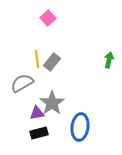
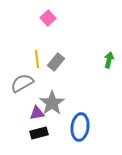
gray rectangle: moved 4 px right
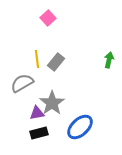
blue ellipse: rotated 40 degrees clockwise
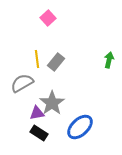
black rectangle: rotated 48 degrees clockwise
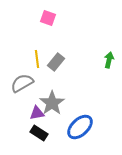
pink square: rotated 28 degrees counterclockwise
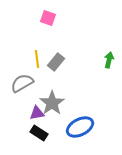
blue ellipse: rotated 16 degrees clockwise
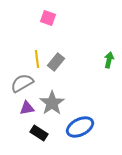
purple triangle: moved 10 px left, 5 px up
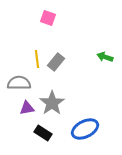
green arrow: moved 4 px left, 3 px up; rotated 84 degrees counterclockwise
gray semicircle: moved 3 px left; rotated 30 degrees clockwise
blue ellipse: moved 5 px right, 2 px down
black rectangle: moved 4 px right
